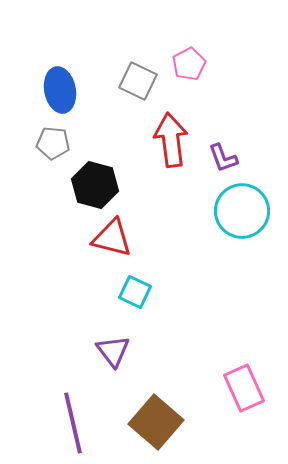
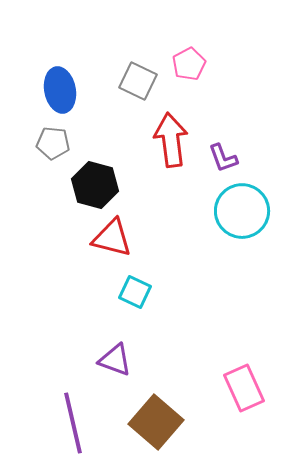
purple triangle: moved 2 px right, 9 px down; rotated 33 degrees counterclockwise
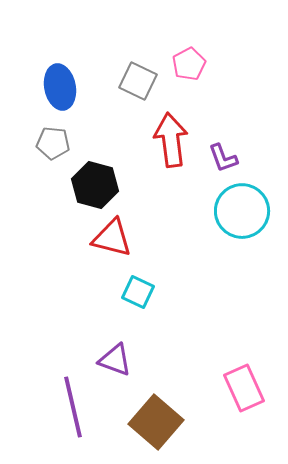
blue ellipse: moved 3 px up
cyan square: moved 3 px right
purple line: moved 16 px up
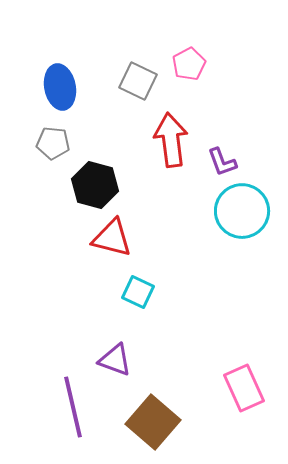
purple L-shape: moved 1 px left, 4 px down
brown square: moved 3 px left
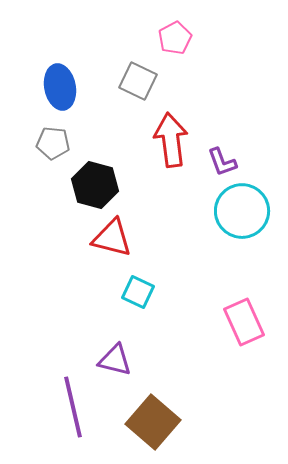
pink pentagon: moved 14 px left, 26 px up
purple triangle: rotated 6 degrees counterclockwise
pink rectangle: moved 66 px up
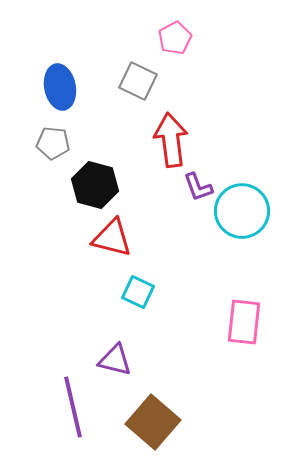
purple L-shape: moved 24 px left, 25 px down
pink rectangle: rotated 30 degrees clockwise
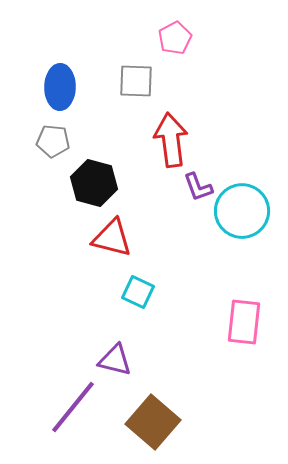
gray square: moved 2 px left; rotated 24 degrees counterclockwise
blue ellipse: rotated 12 degrees clockwise
gray pentagon: moved 2 px up
black hexagon: moved 1 px left, 2 px up
purple line: rotated 52 degrees clockwise
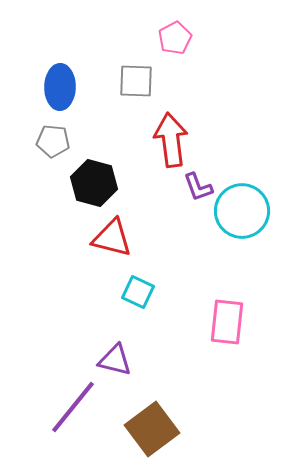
pink rectangle: moved 17 px left
brown square: moved 1 px left, 7 px down; rotated 12 degrees clockwise
